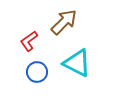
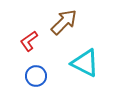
cyan triangle: moved 8 px right
blue circle: moved 1 px left, 4 px down
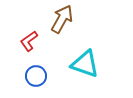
brown arrow: moved 2 px left, 3 px up; rotated 16 degrees counterclockwise
cyan triangle: moved 1 px down; rotated 8 degrees counterclockwise
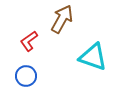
cyan triangle: moved 8 px right, 7 px up
blue circle: moved 10 px left
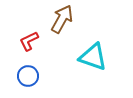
red L-shape: rotated 10 degrees clockwise
blue circle: moved 2 px right
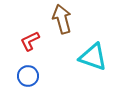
brown arrow: rotated 44 degrees counterclockwise
red L-shape: moved 1 px right
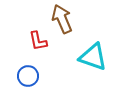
brown arrow: rotated 8 degrees counterclockwise
red L-shape: moved 8 px right; rotated 75 degrees counterclockwise
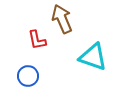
red L-shape: moved 1 px left, 1 px up
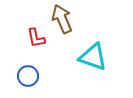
red L-shape: moved 1 px left, 2 px up
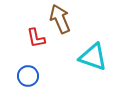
brown arrow: moved 2 px left
